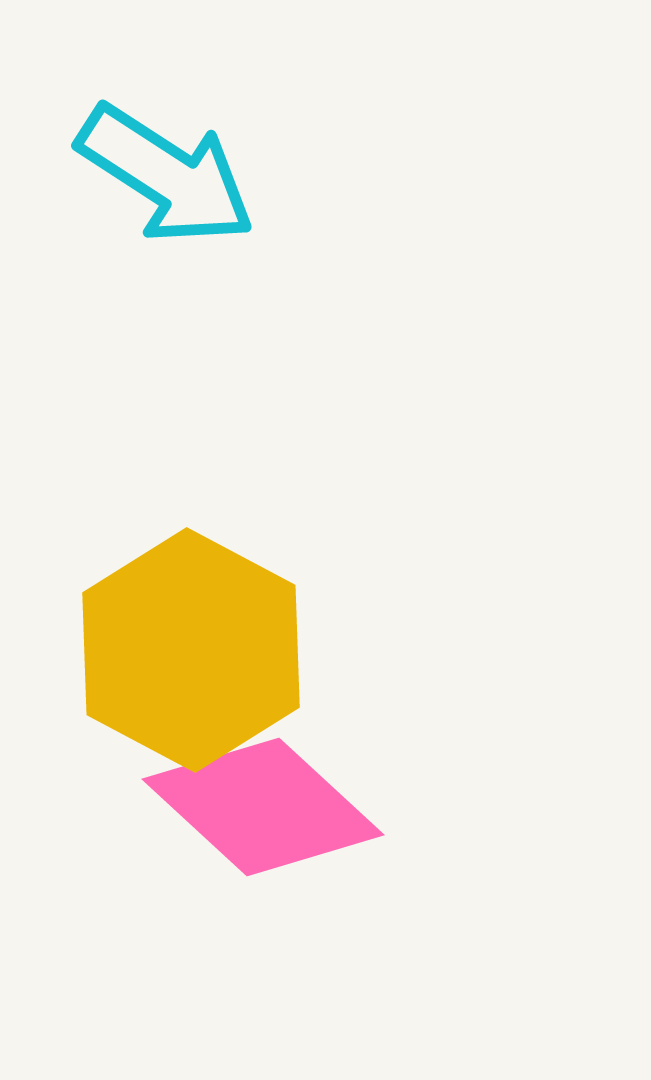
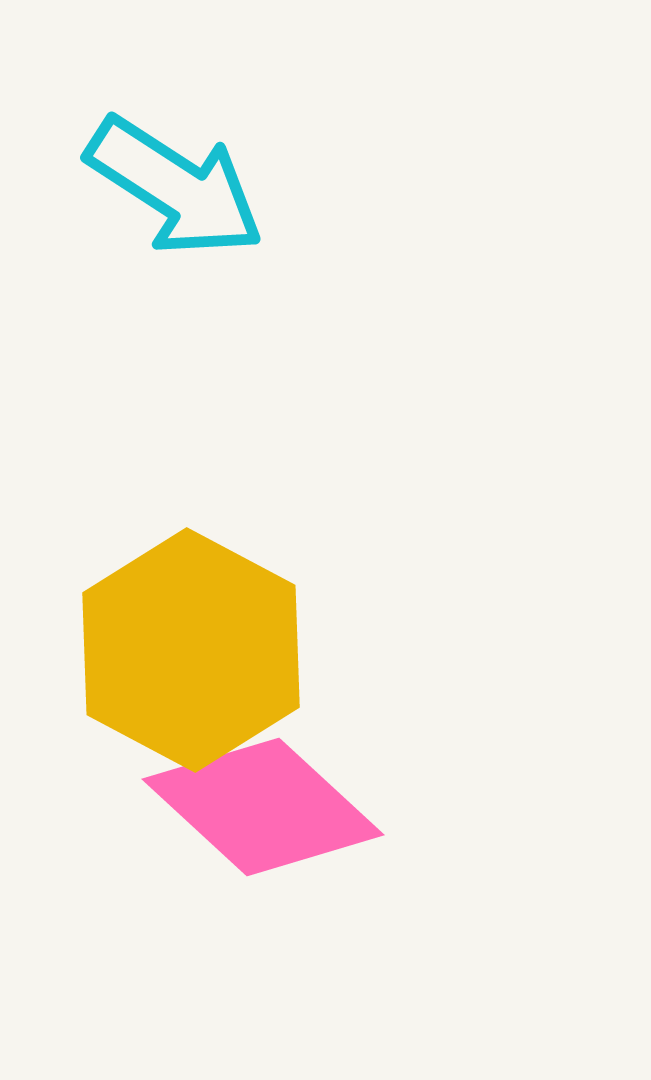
cyan arrow: moved 9 px right, 12 px down
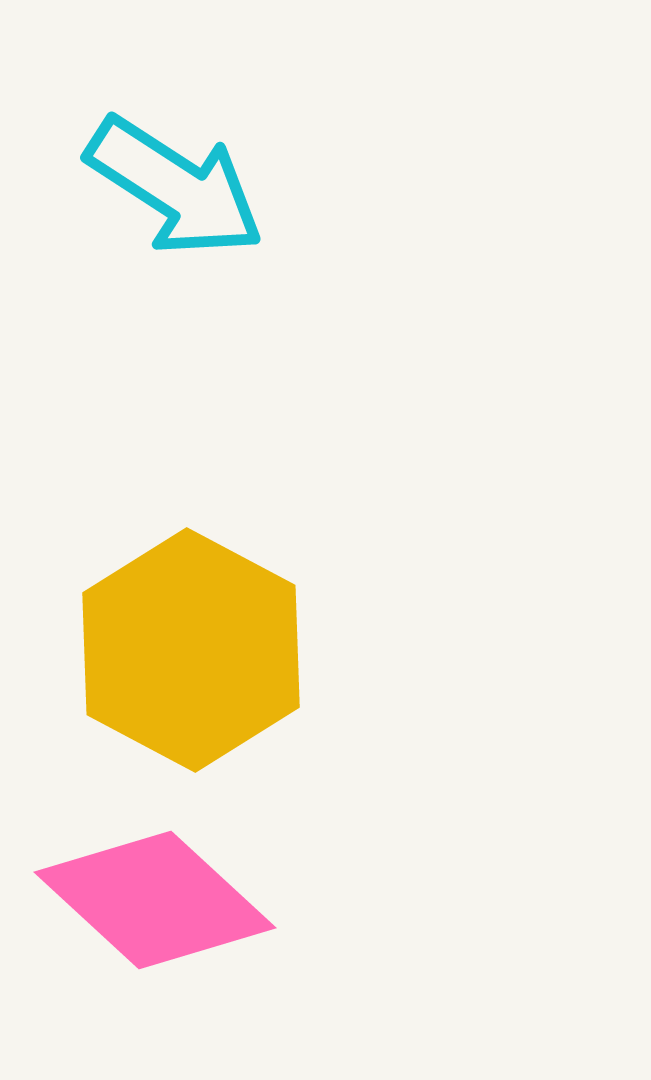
pink diamond: moved 108 px left, 93 px down
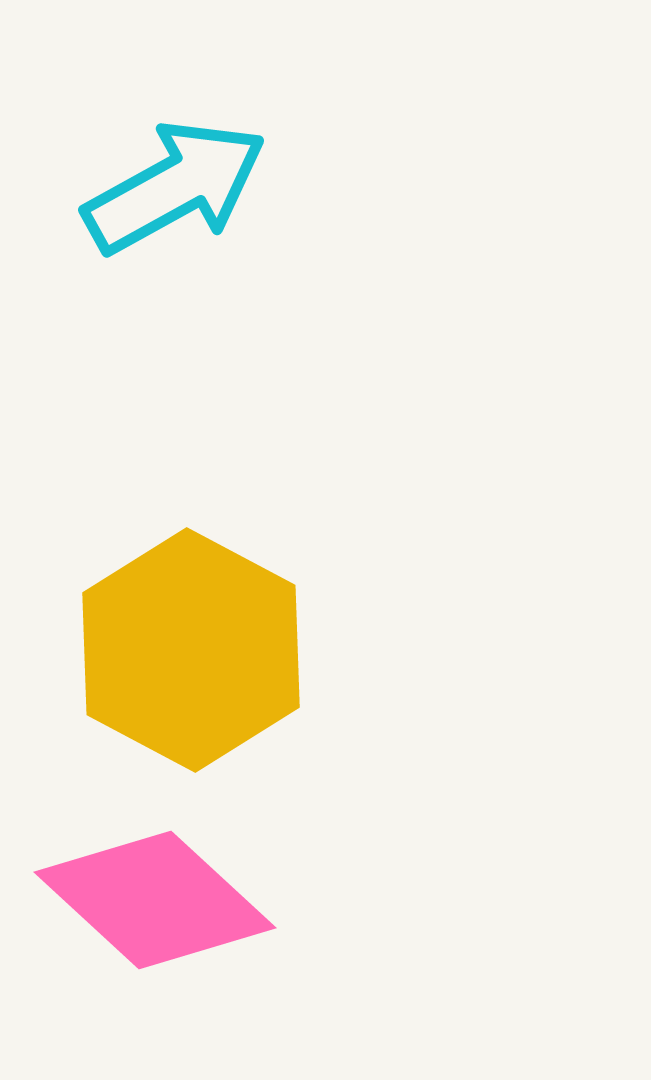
cyan arrow: rotated 62 degrees counterclockwise
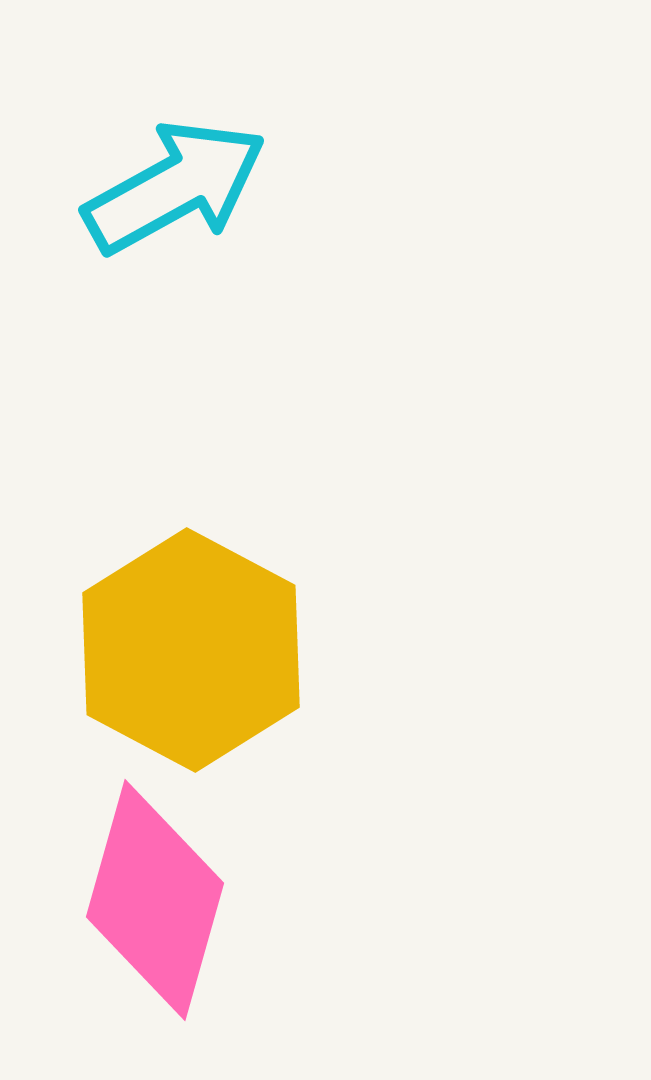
pink diamond: rotated 63 degrees clockwise
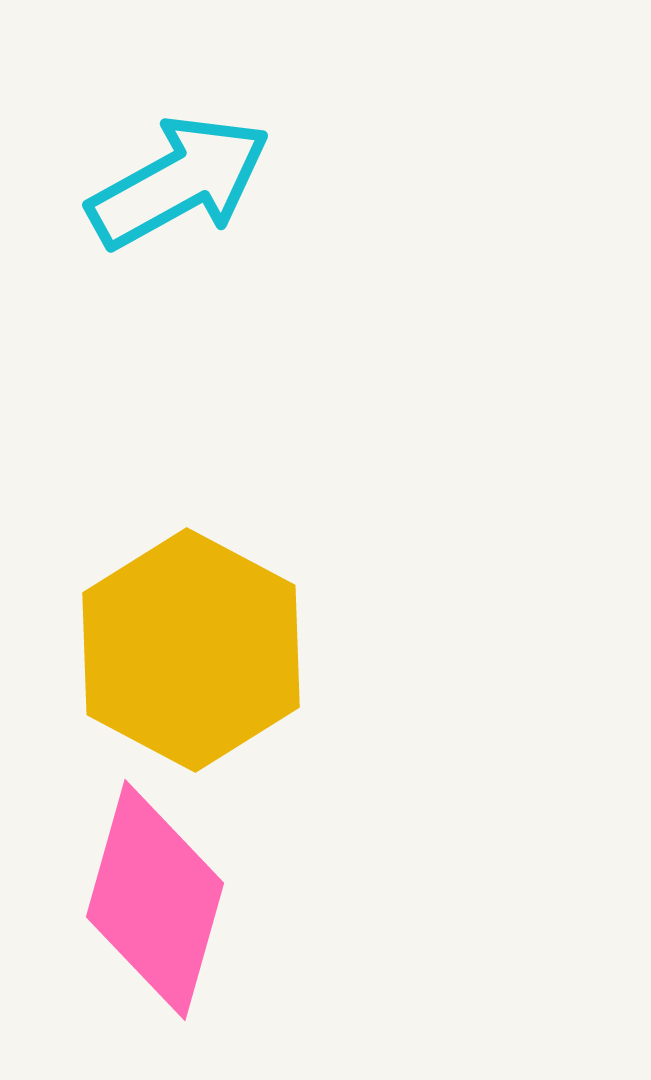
cyan arrow: moved 4 px right, 5 px up
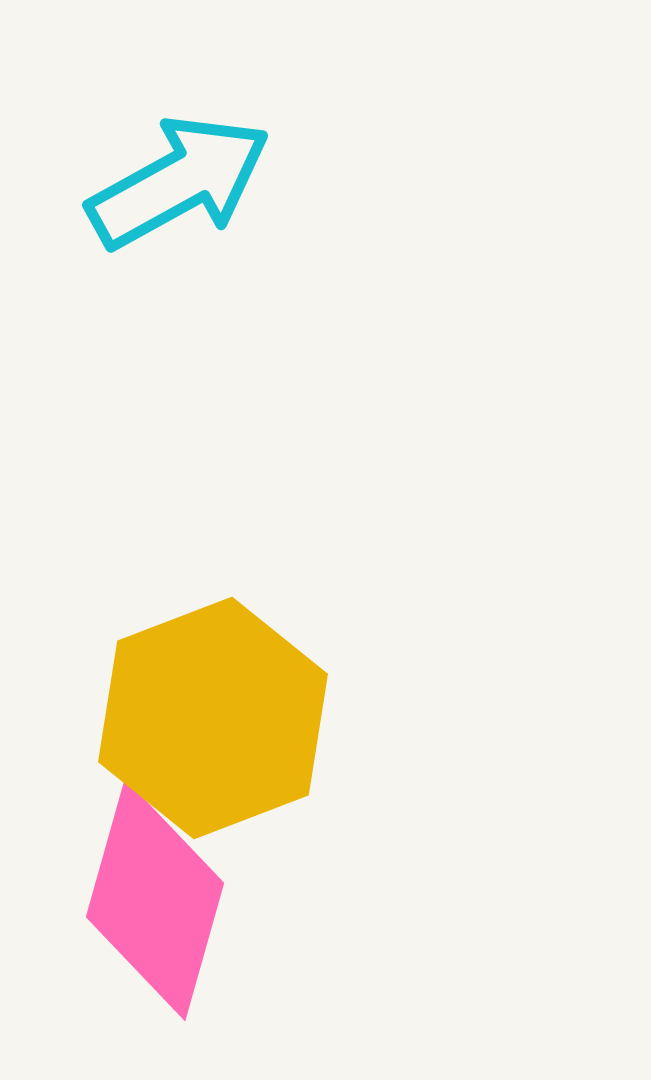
yellow hexagon: moved 22 px right, 68 px down; rotated 11 degrees clockwise
